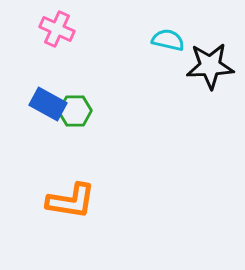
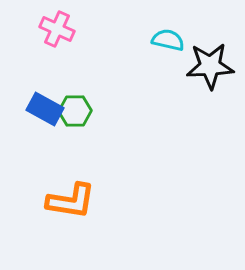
blue rectangle: moved 3 px left, 5 px down
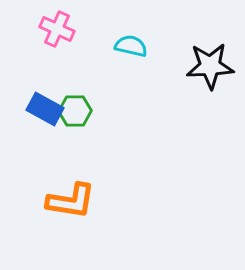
cyan semicircle: moved 37 px left, 6 px down
